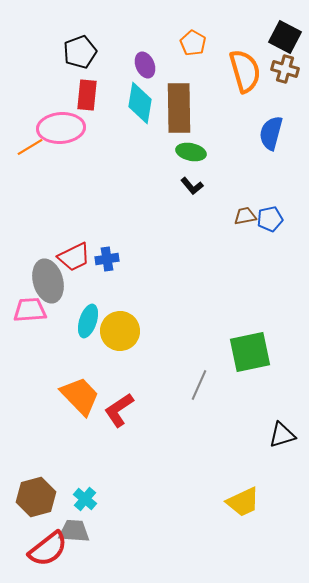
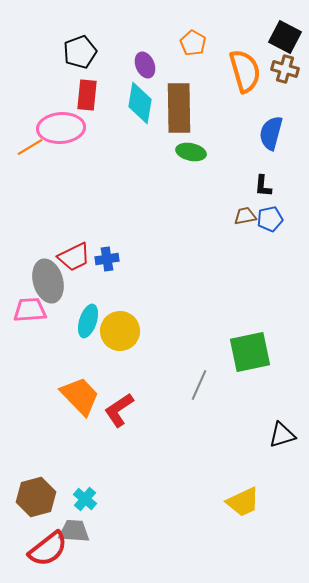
black L-shape: moved 71 px right; rotated 45 degrees clockwise
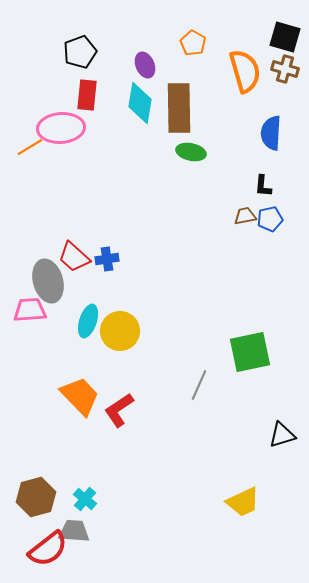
black square: rotated 12 degrees counterclockwise
blue semicircle: rotated 12 degrees counterclockwise
red trapezoid: rotated 68 degrees clockwise
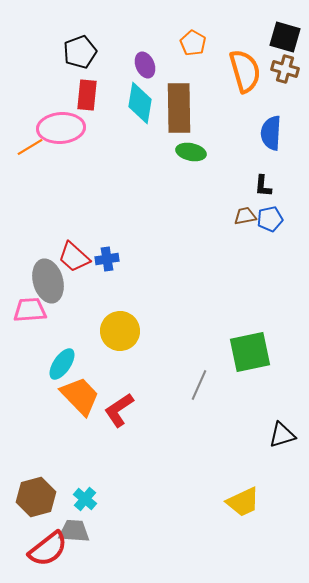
cyan ellipse: moved 26 px left, 43 px down; rotated 16 degrees clockwise
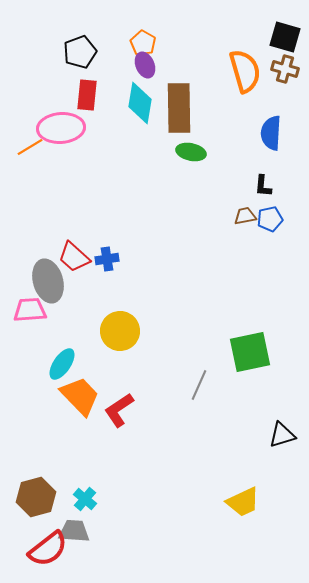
orange pentagon: moved 50 px left
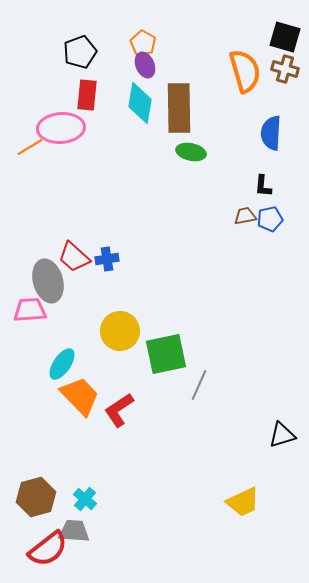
green square: moved 84 px left, 2 px down
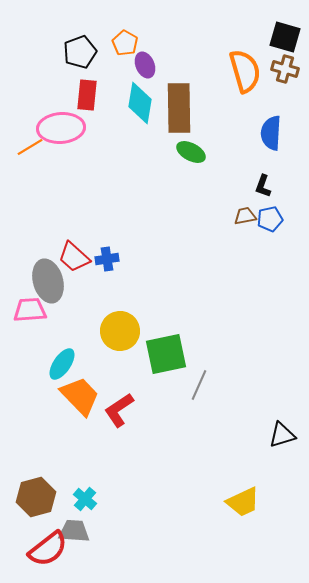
orange pentagon: moved 18 px left
green ellipse: rotated 16 degrees clockwise
black L-shape: rotated 15 degrees clockwise
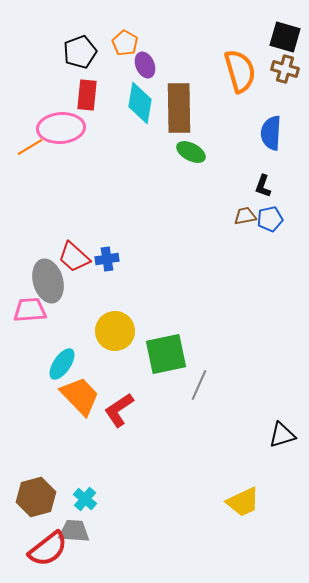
orange semicircle: moved 5 px left
yellow circle: moved 5 px left
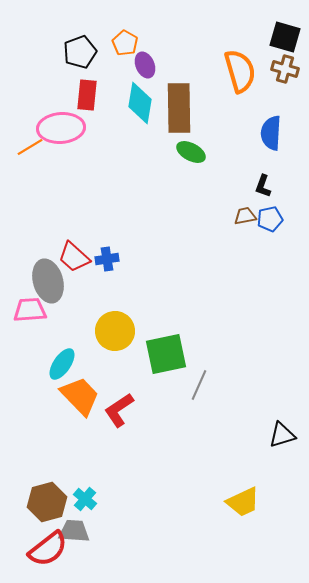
brown hexagon: moved 11 px right, 5 px down
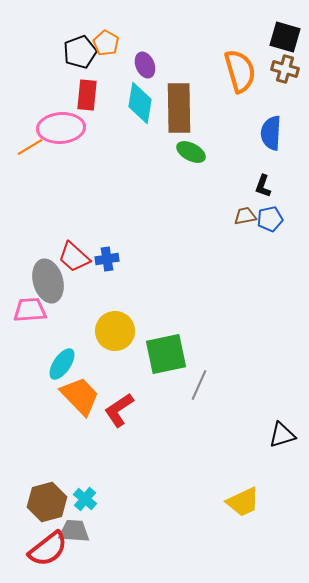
orange pentagon: moved 19 px left
